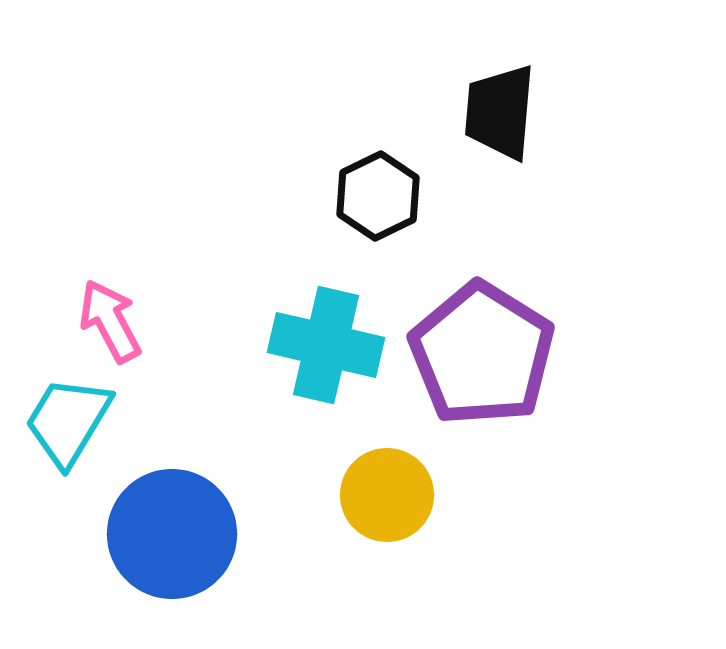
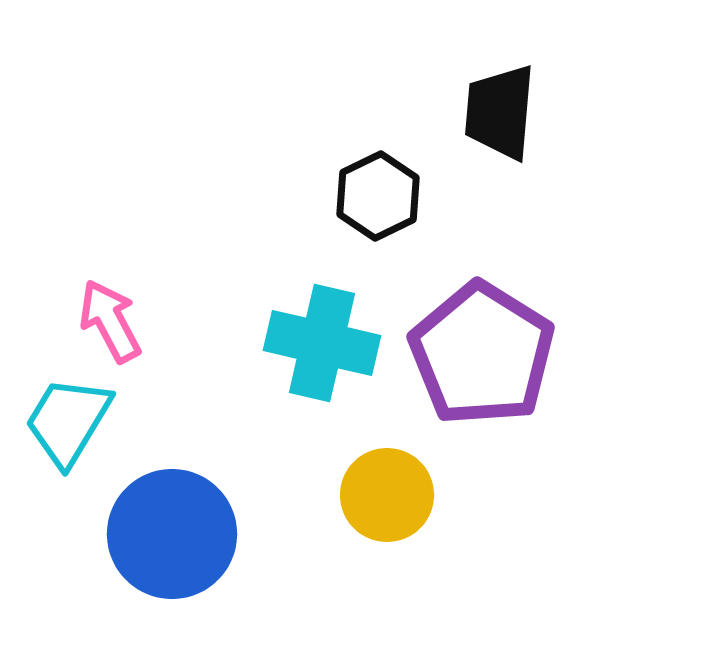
cyan cross: moved 4 px left, 2 px up
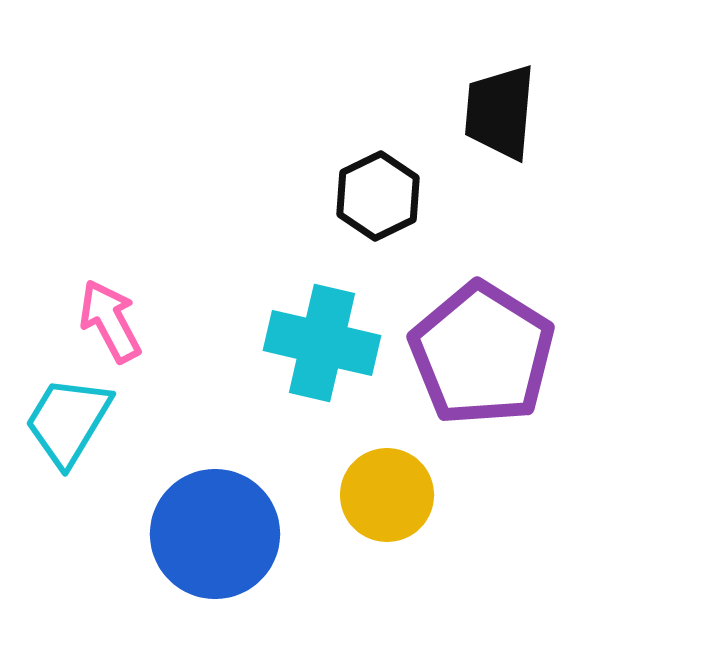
blue circle: moved 43 px right
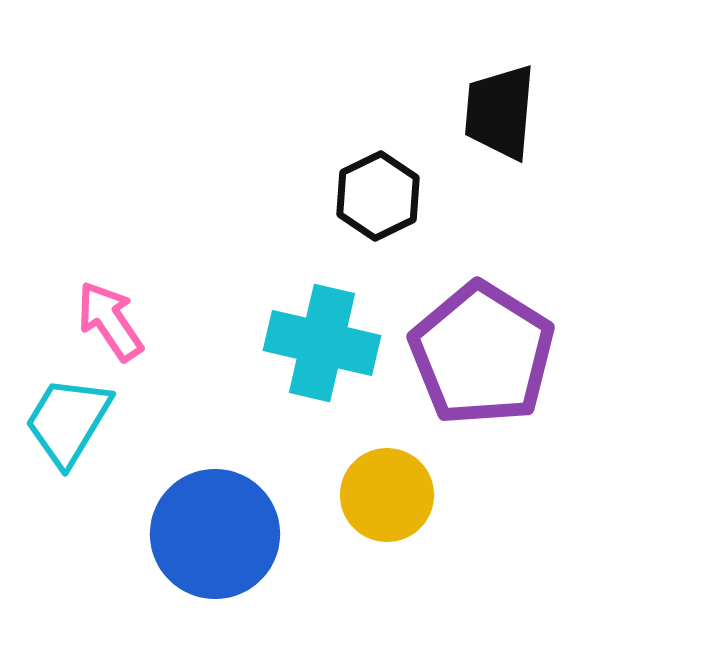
pink arrow: rotated 6 degrees counterclockwise
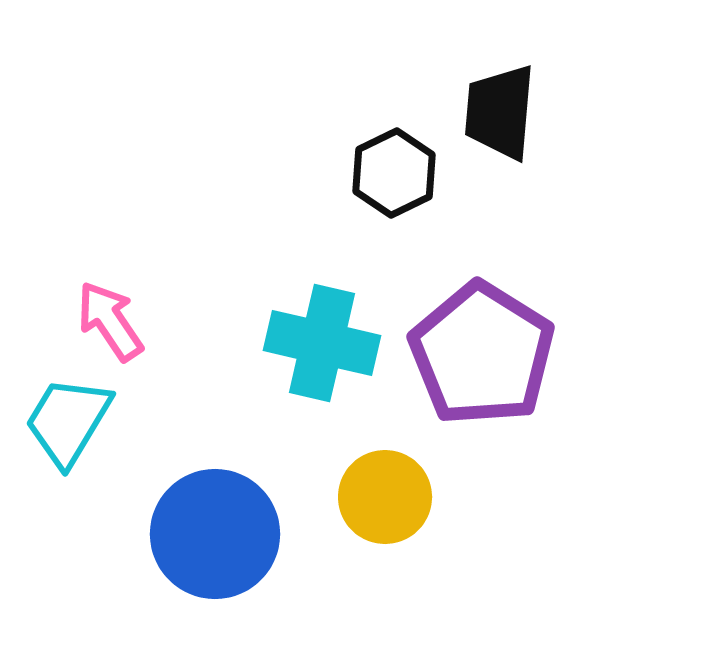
black hexagon: moved 16 px right, 23 px up
yellow circle: moved 2 px left, 2 px down
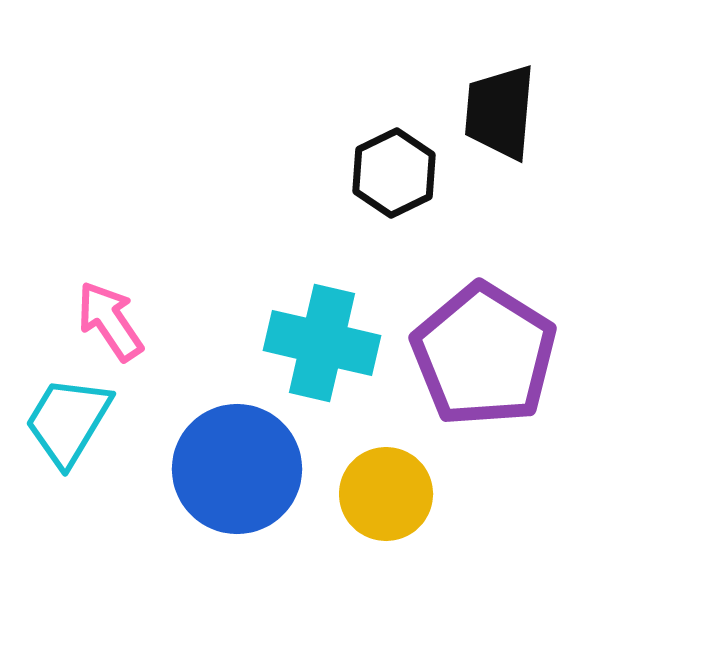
purple pentagon: moved 2 px right, 1 px down
yellow circle: moved 1 px right, 3 px up
blue circle: moved 22 px right, 65 px up
